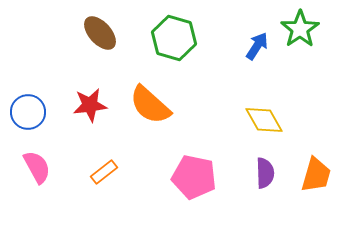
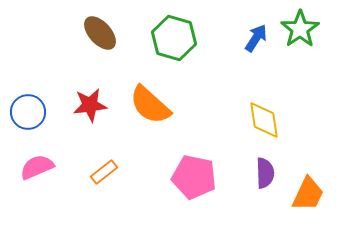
blue arrow: moved 1 px left, 8 px up
yellow diamond: rotated 21 degrees clockwise
pink semicircle: rotated 84 degrees counterclockwise
orange trapezoid: moved 8 px left, 19 px down; rotated 9 degrees clockwise
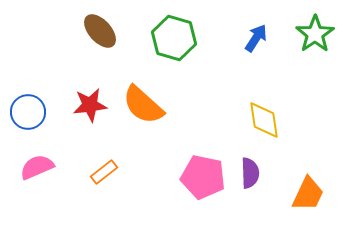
green star: moved 15 px right, 5 px down
brown ellipse: moved 2 px up
orange semicircle: moved 7 px left
purple semicircle: moved 15 px left
pink pentagon: moved 9 px right
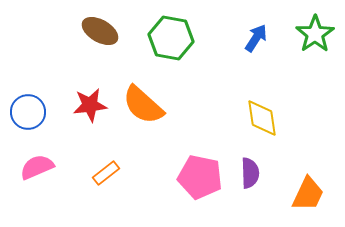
brown ellipse: rotated 18 degrees counterclockwise
green hexagon: moved 3 px left; rotated 6 degrees counterclockwise
yellow diamond: moved 2 px left, 2 px up
orange rectangle: moved 2 px right, 1 px down
pink pentagon: moved 3 px left
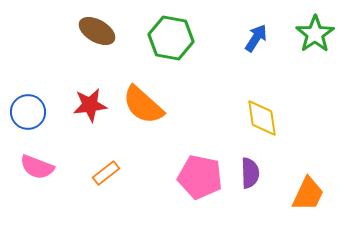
brown ellipse: moved 3 px left
pink semicircle: rotated 136 degrees counterclockwise
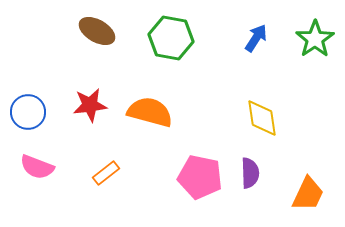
green star: moved 5 px down
orange semicircle: moved 7 px right, 7 px down; rotated 153 degrees clockwise
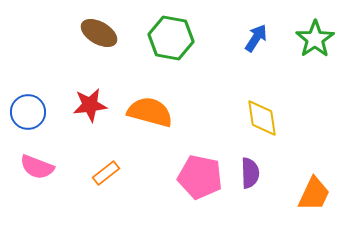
brown ellipse: moved 2 px right, 2 px down
orange trapezoid: moved 6 px right
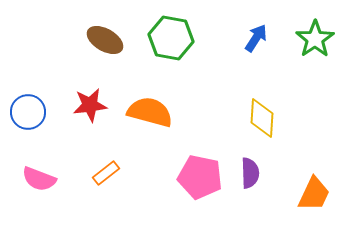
brown ellipse: moved 6 px right, 7 px down
yellow diamond: rotated 12 degrees clockwise
pink semicircle: moved 2 px right, 12 px down
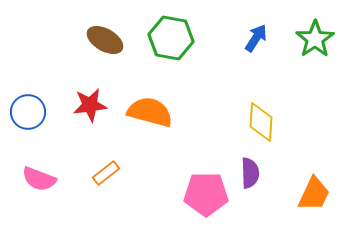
yellow diamond: moved 1 px left, 4 px down
pink pentagon: moved 6 px right, 17 px down; rotated 12 degrees counterclockwise
